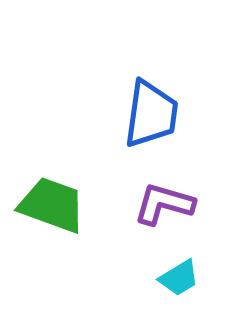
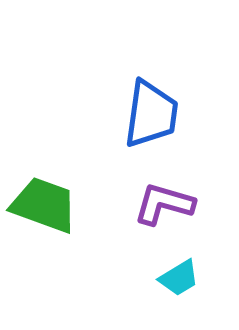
green trapezoid: moved 8 px left
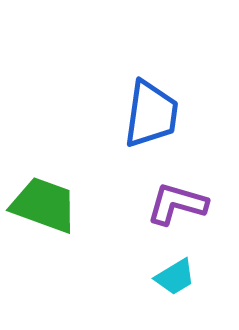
purple L-shape: moved 13 px right
cyan trapezoid: moved 4 px left, 1 px up
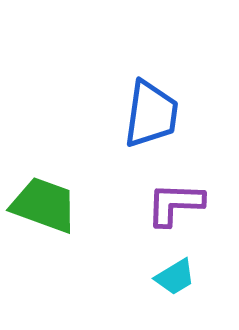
purple L-shape: moved 2 px left; rotated 14 degrees counterclockwise
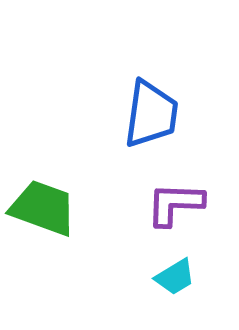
green trapezoid: moved 1 px left, 3 px down
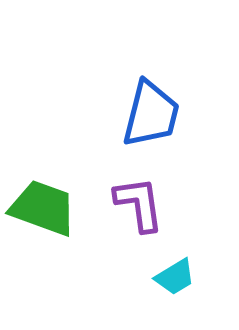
blue trapezoid: rotated 6 degrees clockwise
purple L-shape: moved 36 px left; rotated 80 degrees clockwise
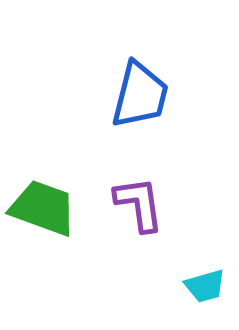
blue trapezoid: moved 11 px left, 19 px up
cyan trapezoid: moved 30 px right, 9 px down; rotated 15 degrees clockwise
